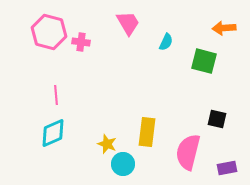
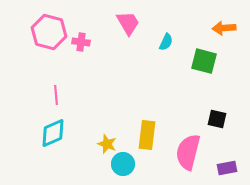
yellow rectangle: moved 3 px down
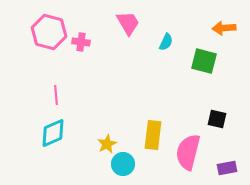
yellow rectangle: moved 6 px right
yellow star: rotated 24 degrees clockwise
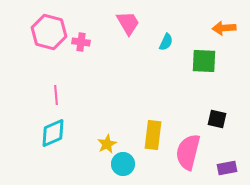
green square: rotated 12 degrees counterclockwise
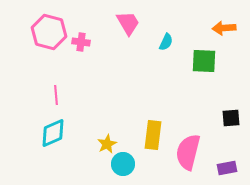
black square: moved 14 px right, 1 px up; rotated 18 degrees counterclockwise
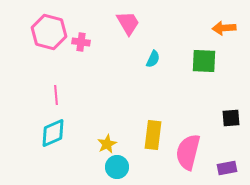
cyan semicircle: moved 13 px left, 17 px down
cyan circle: moved 6 px left, 3 px down
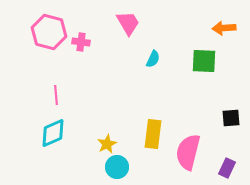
yellow rectangle: moved 1 px up
purple rectangle: rotated 54 degrees counterclockwise
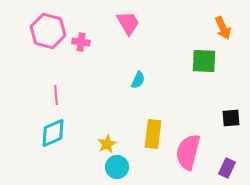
orange arrow: moved 1 px left; rotated 110 degrees counterclockwise
pink hexagon: moved 1 px left, 1 px up
cyan semicircle: moved 15 px left, 21 px down
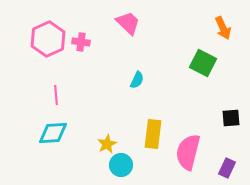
pink trapezoid: rotated 16 degrees counterclockwise
pink hexagon: moved 8 px down; rotated 20 degrees clockwise
green square: moved 1 px left, 2 px down; rotated 24 degrees clockwise
cyan semicircle: moved 1 px left
cyan diamond: rotated 20 degrees clockwise
cyan circle: moved 4 px right, 2 px up
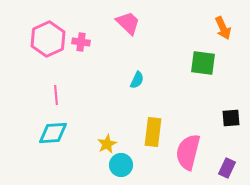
green square: rotated 20 degrees counterclockwise
yellow rectangle: moved 2 px up
